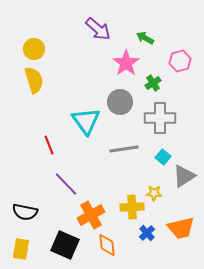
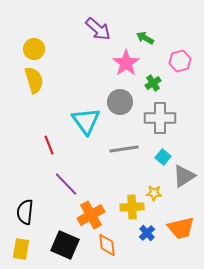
black semicircle: rotated 85 degrees clockwise
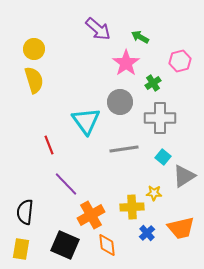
green arrow: moved 5 px left, 1 px up
